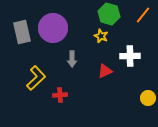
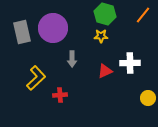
green hexagon: moved 4 px left
yellow star: rotated 24 degrees counterclockwise
white cross: moved 7 px down
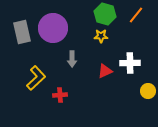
orange line: moved 7 px left
yellow circle: moved 7 px up
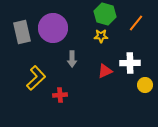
orange line: moved 8 px down
yellow circle: moved 3 px left, 6 px up
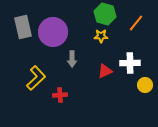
purple circle: moved 4 px down
gray rectangle: moved 1 px right, 5 px up
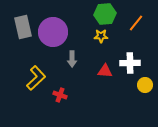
green hexagon: rotated 20 degrees counterclockwise
red triangle: rotated 28 degrees clockwise
red cross: rotated 24 degrees clockwise
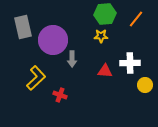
orange line: moved 4 px up
purple circle: moved 8 px down
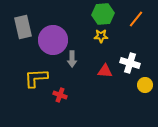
green hexagon: moved 2 px left
white cross: rotated 18 degrees clockwise
yellow L-shape: rotated 140 degrees counterclockwise
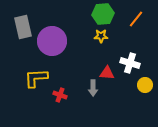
purple circle: moved 1 px left, 1 px down
gray arrow: moved 21 px right, 29 px down
red triangle: moved 2 px right, 2 px down
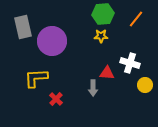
red cross: moved 4 px left, 4 px down; rotated 24 degrees clockwise
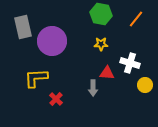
green hexagon: moved 2 px left; rotated 15 degrees clockwise
yellow star: moved 8 px down
